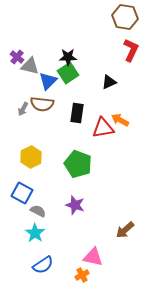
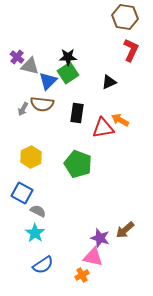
purple star: moved 25 px right, 33 px down
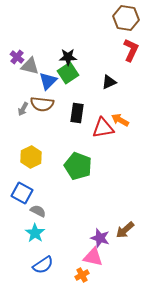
brown hexagon: moved 1 px right, 1 px down
green pentagon: moved 2 px down
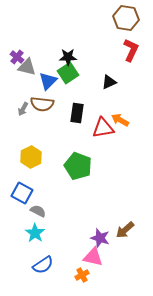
gray triangle: moved 3 px left, 1 px down
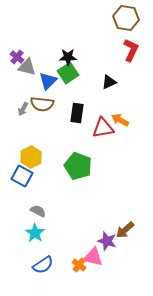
blue square: moved 17 px up
purple star: moved 7 px right, 3 px down
orange cross: moved 3 px left, 10 px up; rotated 24 degrees counterclockwise
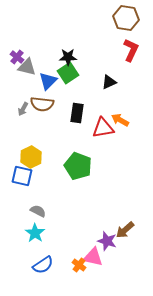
blue square: rotated 15 degrees counterclockwise
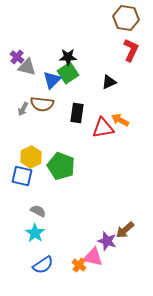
blue triangle: moved 4 px right, 1 px up
green pentagon: moved 17 px left
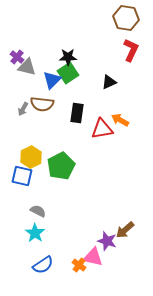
red triangle: moved 1 px left, 1 px down
green pentagon: rotated 24 degrees clockwise
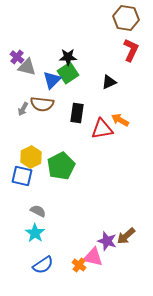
brown arrow: moved 1 px right, 6 px down
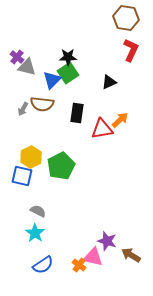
orange arrow: rotated 108 degrees clockwise
brown arrow: moved 5 px right, 19 px down; rotated 72 degrees clockwise
